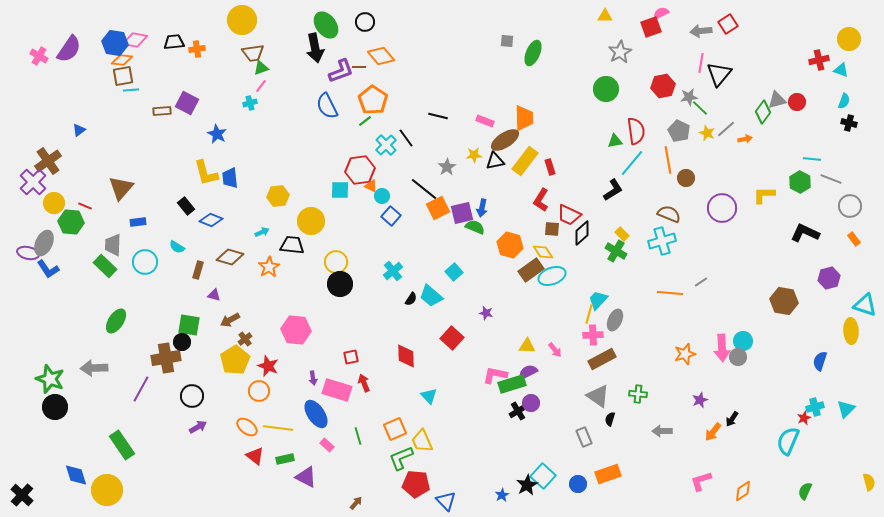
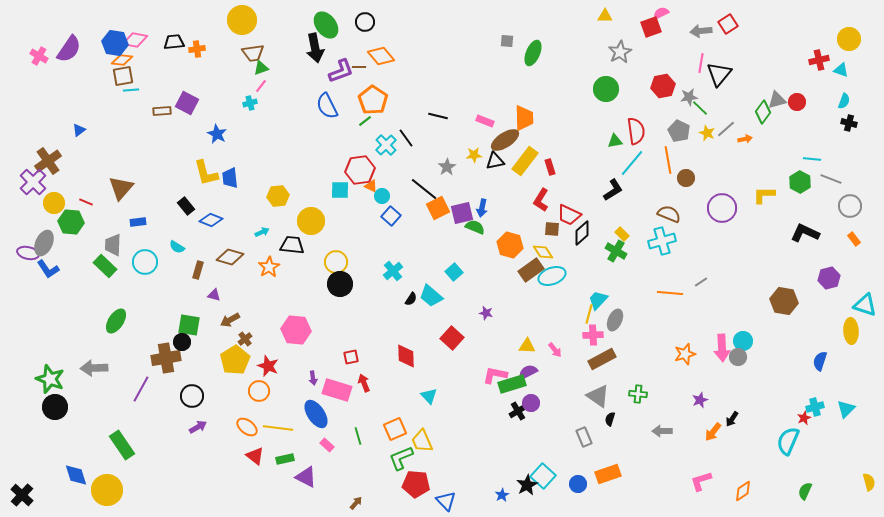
red line at (85, 206): moved 1 px right, 4 px up
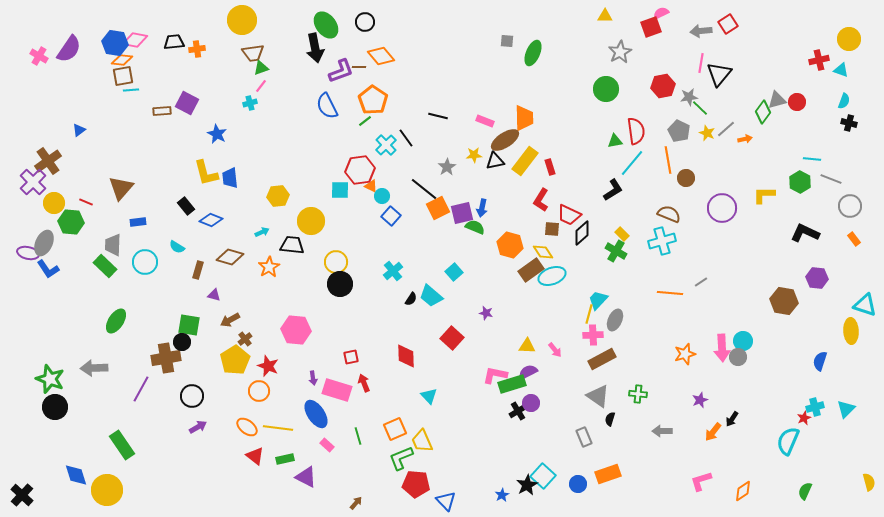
purple hexagon at (829, 278): moved 12 px left; rotated 20 degrees clockwise
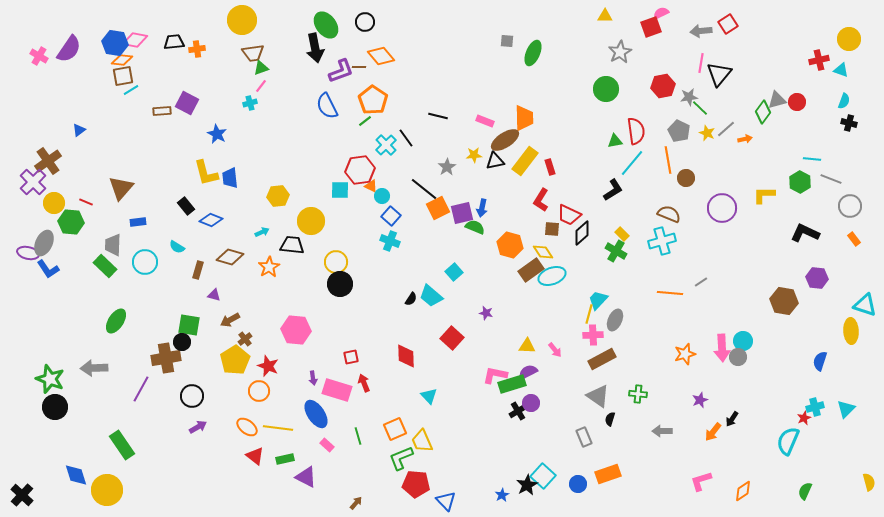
cyan line at (131, 90): rotated 28 degrees counterclockwise
cyan cross at (393, 271): moved 3 px left, 30 px up; rotated 30 degrees counterclockwise
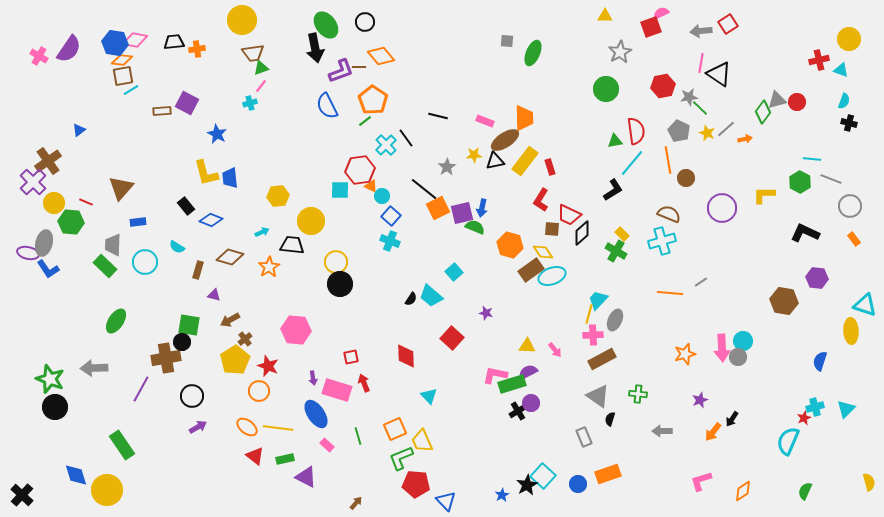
black triangle at (719, 74): rotated 36 degrees counterclockwise
gray ellipse at (44, 243): rotated 10 degrees counterclockwise
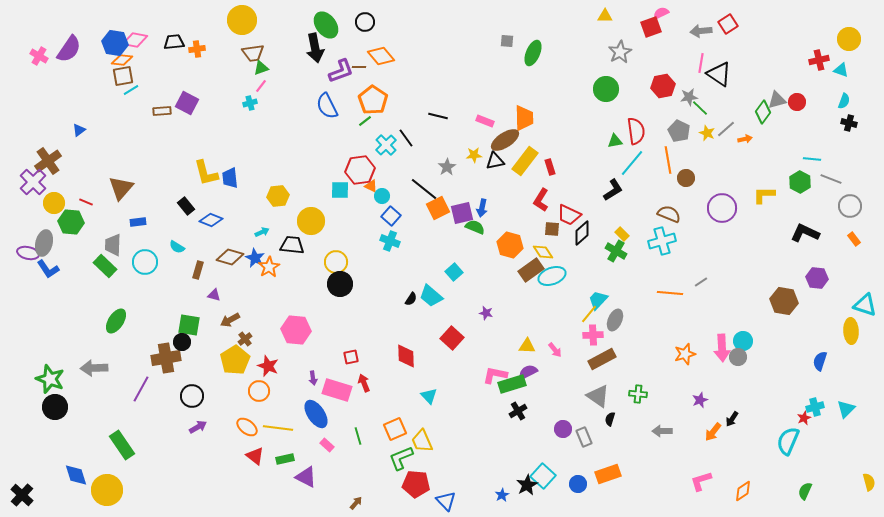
blue star at (217, 134): moved 38 px right, 124 px down
yellow line at (589, 314): rotated 24 degrees clockwise
purple circle at (531, 403): moved 32 px right, 26 px down
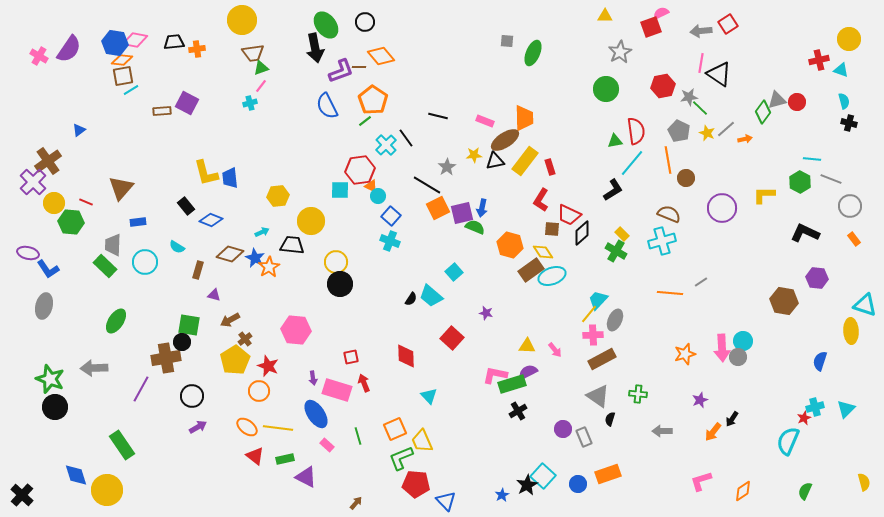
cyan semicircle at (844, 101): rotated 35 degrees counterclockwise
black line at (424, 189): moved 3 px right, 4 px up; rotated 8 degrees counterclockwise
cyan circle at (382, 196): moved 4 px left
gray ellipse at (44, 243): moved 63 px down
brown diamond at (230, 257): moved 3 px up
yellow semicircle at (869, 482): moved 5 px left
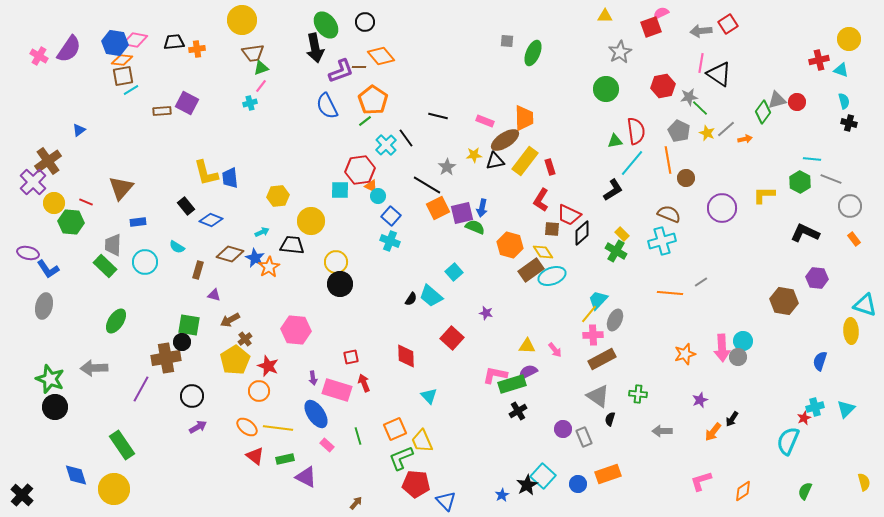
yellow circle at (107, 490): moved 7 px right, 1 px up
